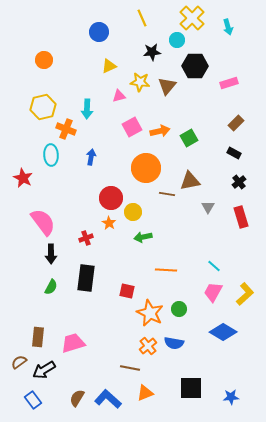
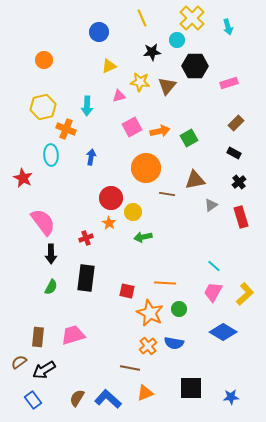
cyan arrow at (87, 109): moved 3 px up
brown triangle at (190, 181): moved 5 px right, 1 px up
gray triangle at (208, 207): moved 3 px right, 2 px up; rotated 24 degrees clockwise
orange line at (166, 270): moved 1 px left, 13 px down
pink trapezoid at (73, 343): moved 8 px up
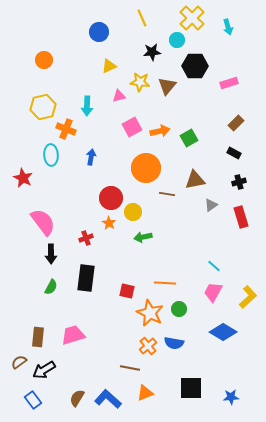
black cross at (239, 182): rotated 24 degrees clockwise
yellow L-shape at (245, 294): moved 3 px right, 3 px down
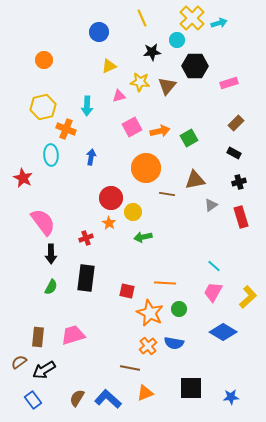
cyan arrow at (228, 27): moved 9 px left, 4 px up; rotated 91 degrees counterclockwise
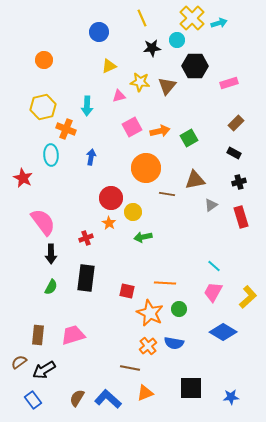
black star at (152, 52): moved 4 px up
brown rectangle at (38, 337): moved 2 px up
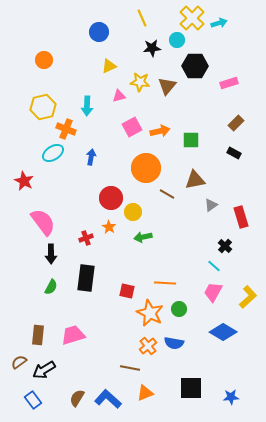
green square at (189, 138): moved 2 px right, 2 px down; rotated 30 degrees clockwise
cyan ellipse at (51, 155): moved 2 px right, 2 px up; rotated 60 degrees clockwise
red star at (23, 178): moved 1 px right, 3 px down
black cross at (239, 182): moved 14 px left, 64 px down; rotated 32 degrees counterclockwise
brown line at (167, 194): rotated 21 degrees clockwise
orange star at (109, 223): moved 4 px down
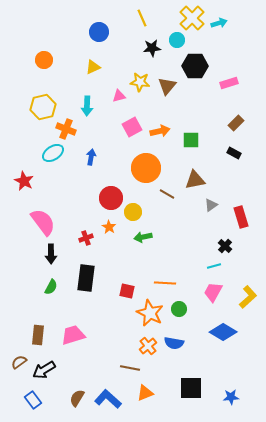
yellow triangle at (109, 66): moved 16 px left, 1 px down
cyan line at (214, 266): rotated 56 degrees counterclockwise
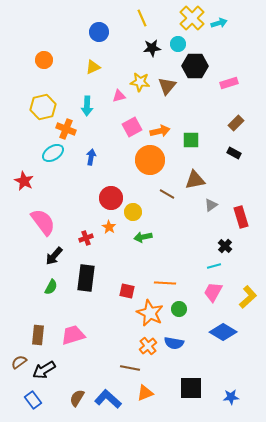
cyan circle at (177, 40): moved 1 px right, 4 px down
orange circle at (146, 168): moved 4 px right, 8 px up
black arrow at (51, 254): moved 3 px right, 2 px down; rotated 42 degrees clockwise
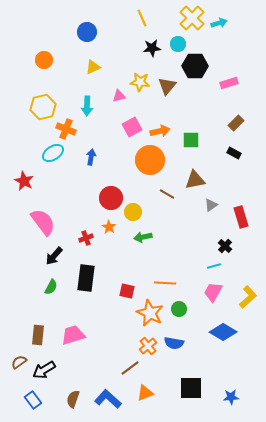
blue circle at (99, 32): moved 12 px left
brown line at (130, 368): rotated 48 degrees counterclockwise
brown semicircle at (77, 398): moved 4 px left, 1 px down; rotated 12 degrees counterclockwise
